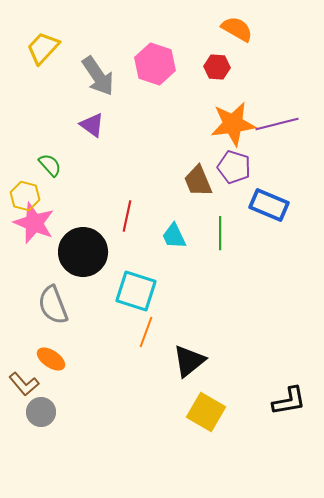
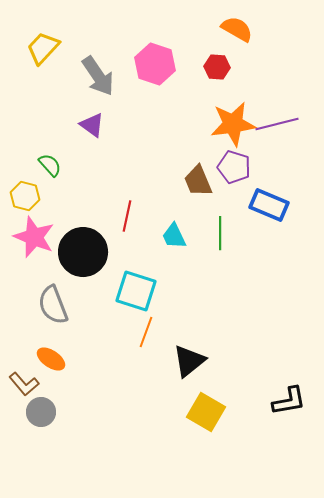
pink star: moved 14 px down
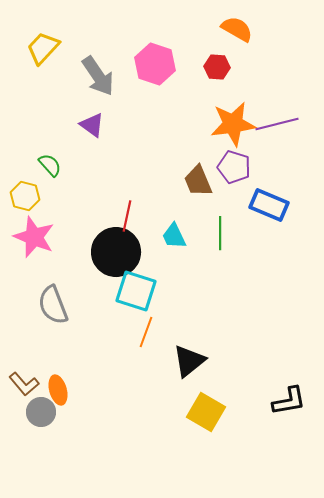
black circle: moved 33 px right
orange ellipse: moved 7 px right, 31 px down; rotated 40 degrees clockwise
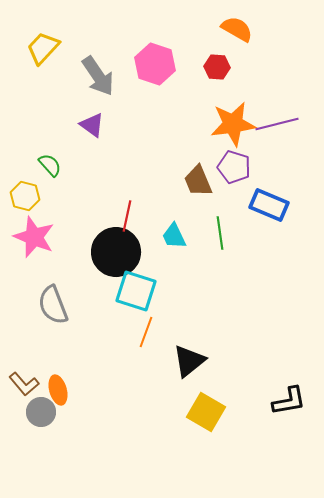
green line: rotated 8 degrees counterclockwise
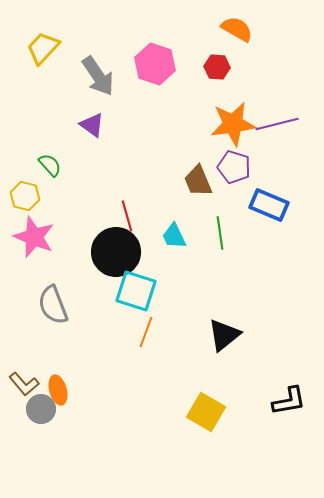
red line: rotated 28 degrees counterclockwise
black triangle: moved 35 px right, 26 px up
gray circle: moved 3 px up
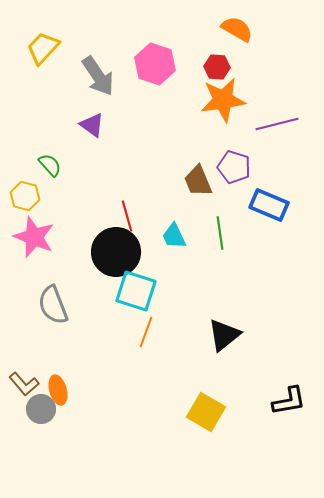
orange star: moved 10 px left, 24 px up
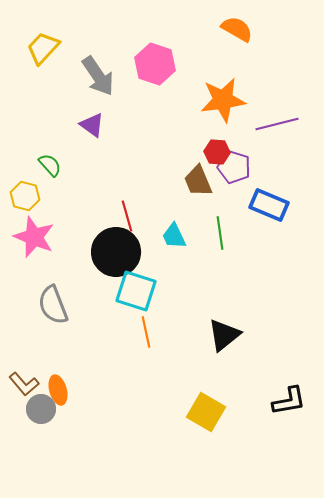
red hexagon: moved 85 px down
orange line: rotated 32 degrees counterclockwise
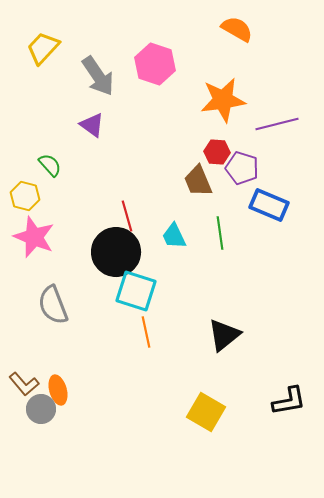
purple pentagon: moved 8 px right, 1 px down
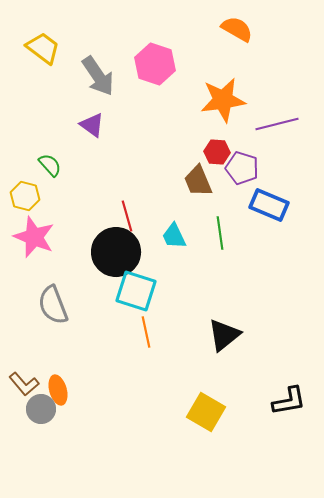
yellow trapezoid: rotated 84 degrees clockwise
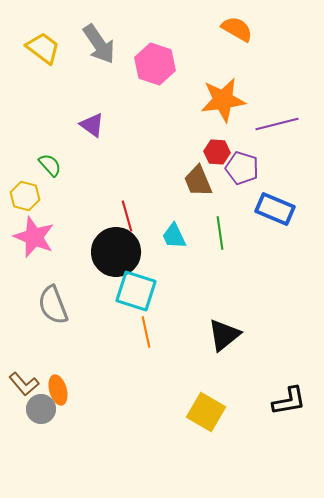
gray arrow: moved 1 px right, 32 px up
blue rectangle: moved 6 px right, 4 px down
